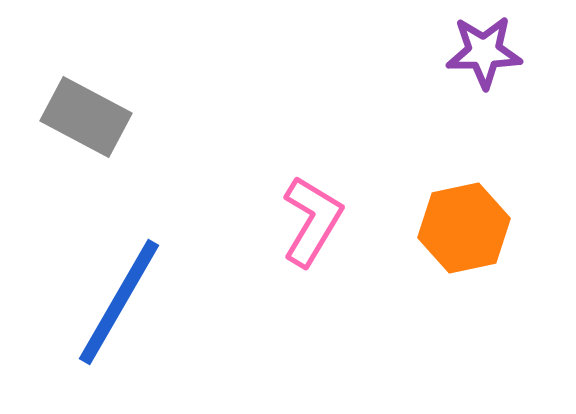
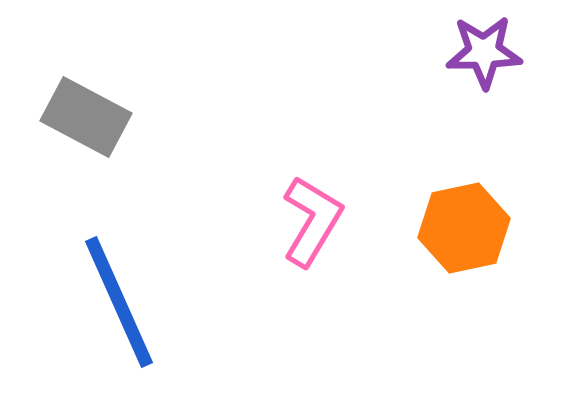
blue line: rotated 54 degrees counterclockwise
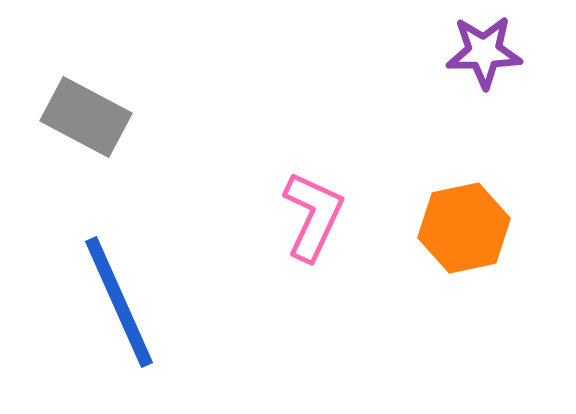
pink L-shape: moved 1 px right, 5 px up; rotated 6 degrees counterclockwise
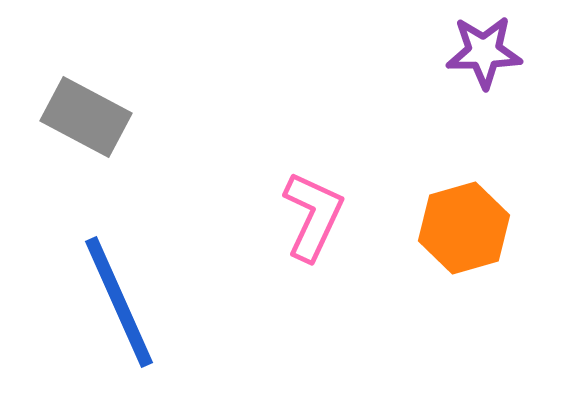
orange hexagon: rotated 4 degrees counterclockwise
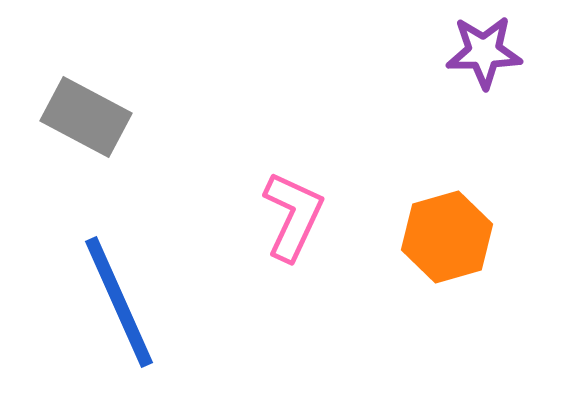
pink L-shape: moved 20 px left
orange hexagon: moved 17 px left, 9 px down
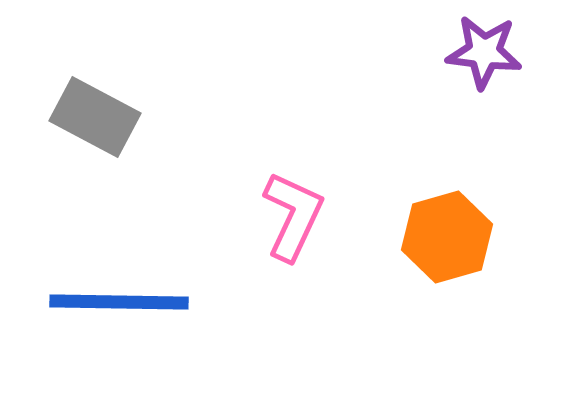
purple star: rotated 8 degrees clockwise
gray rectangle: moved 9 px right
blue line: rotated 65 degrees counterclockwise
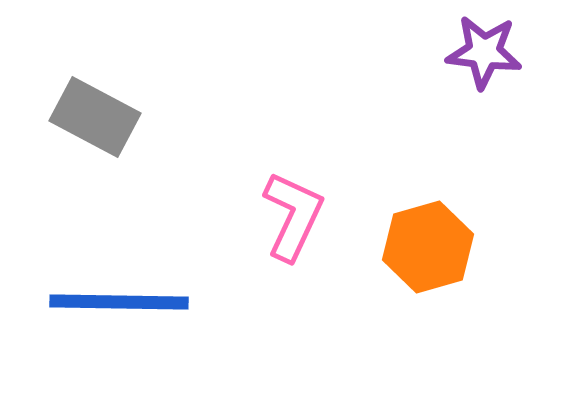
orange hexagon: moved 19 px left, 10 px down
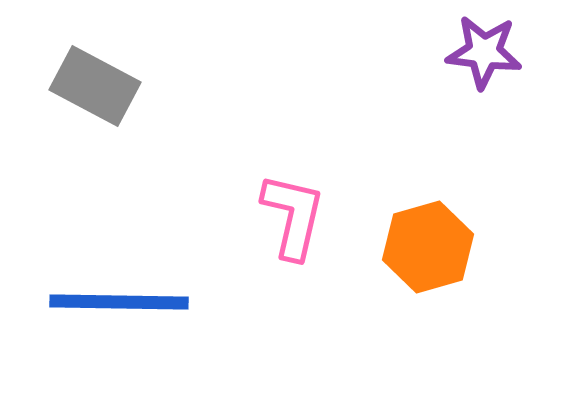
gray rectangle: moved 31 px up
pink L-shape: rotated 12 degrees counterclockwise
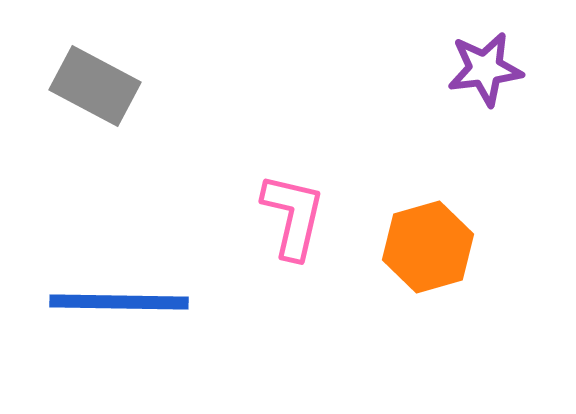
purple star: moved 1 px right, 17 px down; rotated 14 degrees counterclockwise
